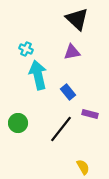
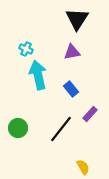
black triangle: rotated 20 degrees clockwise
blue rectangle: moved 3 px right, 3 px up
purple rectangle: rotated 63 degrees counterclockwise
green circle: moved 5 px down
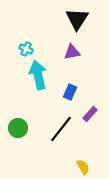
blue rectangle: moved 1 px left, 3 px down; rotated 63 degrees clockwise
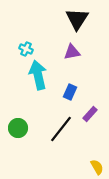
yellow semicircle: moved 14 px right
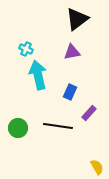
black triangle: rotated 20 degrees clockwise
purple rectangle: moved 1 px left, 1 px up
black line: moved 3 px left, 3 px up; rotated 60 degrees clockwise
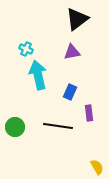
purple rectangle: rotated 49 degrees counterclockwise
green circle: moved 3 px left, 1 px up
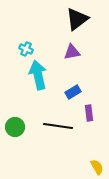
blue rectangle: moved 3 px right; rotated 35 degrees clockwise
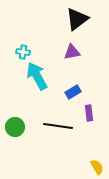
cyan cross: moved 3 px left, 3 px down; rotated 16 degrees counterclockwise
cyan arrow: moved 1 px left, 1 px down; rotated 16 degrees counterclockwise
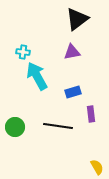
blue rectangle: rotated 14 degrees clockwise
purple rectangle: moved 2 px right, 1 px down
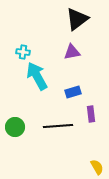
black line: rotated 12 degrees counterclockwise
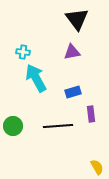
black triangle: rotated 30 degrees counterclockwise
cyan arrow: moved 1 px left, 2 px down
green circle: moved 2 px left, 1 px up
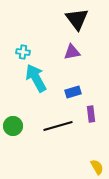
black line: rotated 12 degrees counterclockwise
